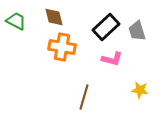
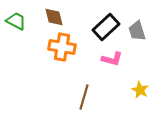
yellow star: rotated 18 degrees clockwise
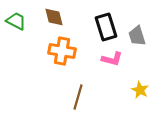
black rectangle: rotated 64 degrees counterclockwise
gray trapezoid: moved 5 px down
orange cross: moved 4 px down
brown line: moved 6 px left
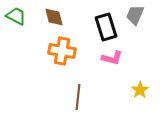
green trapezoid: moved 5 px up
gray trapezoid: moved 2 px left, 21 px up; rotated 40 degrees clockwise
pink L-shape: moved 1 px up
yellow star: rotated 12 degrees clockwise
brown line: rotated 10 degrees counterclockwise
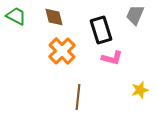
black rectangle: moved 5 px left, 3 px down
orange cross: rotated 36 degrees clockwise
yellow star: rotated 18 degrees clockwise
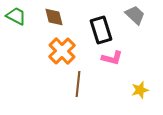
gray trapezoid: rotated 110 degrees clockwise
brown line: moved 13 px up
